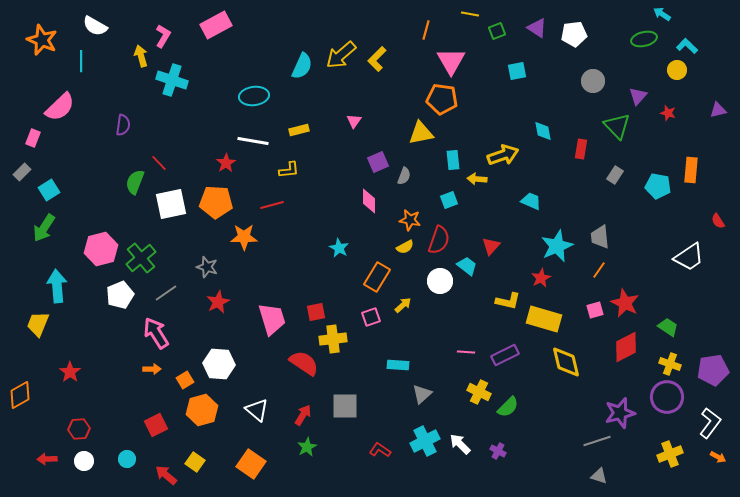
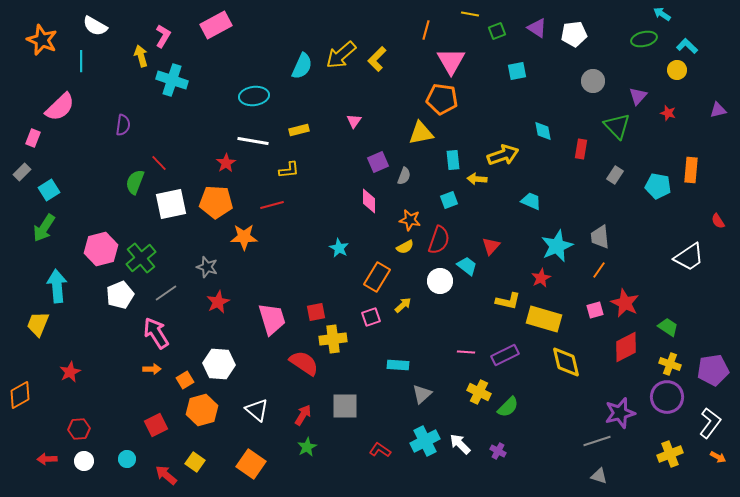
red star at (70, 372): rotated 10 degrees clockwise
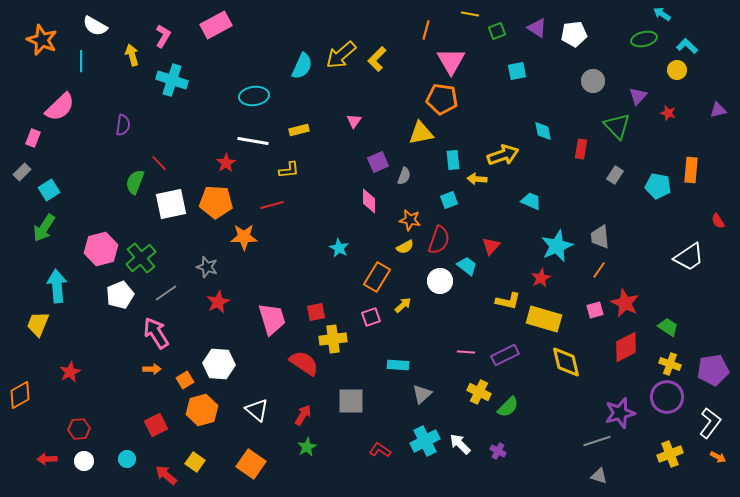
yellow arrow at (141, 56): moved 9 px left, 1 px up
gray square at (345, 406): moved 6 px right, 5 px up
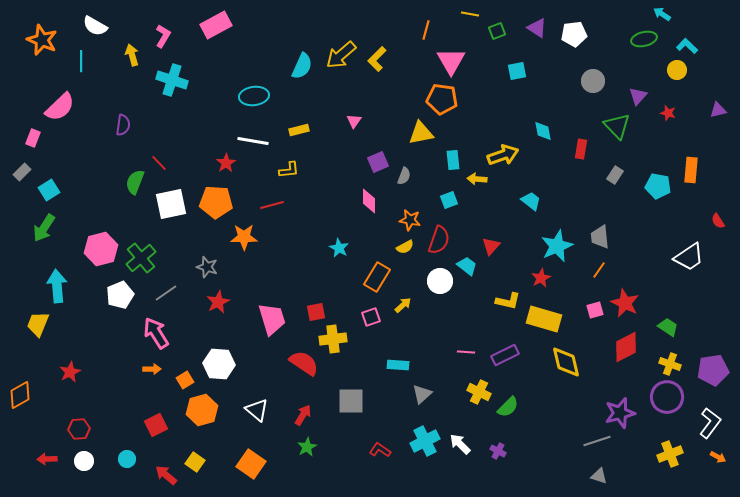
cyan trapezoid at (531, 201): rotated 15 degrees clockwise
